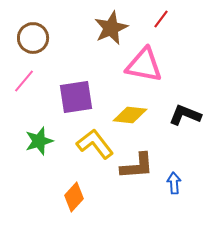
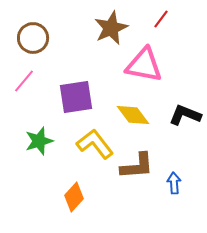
yellow diamond: moved 3 px right; rotated 48 degrees clockwise
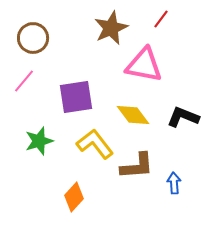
black L-shape: moved 2 px left, 2 px down
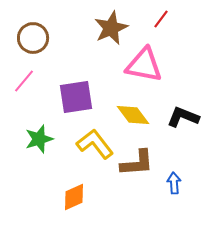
green star: moved 2 px up
brown L-shape: moved 3 px up
orange diamond: rotated 24 degrees clockwise
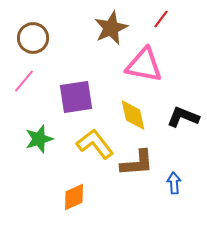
yellow diamond: rotated 24 degrees clockwise
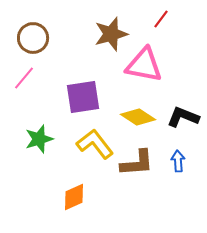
brown star: moved 6 px down; rotated 8 degrees clockwise
pink line: moved 3 px up
purple square: moved 7 px right
yellow diamond: moved 5 px right, 2 px down; rotated 44 degrees counterclockwise
blue arrow: moved 4 px right, 22 px up
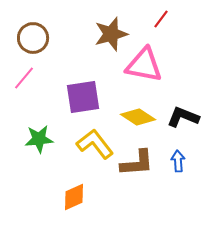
green star: rotated 12 degrees clockwise
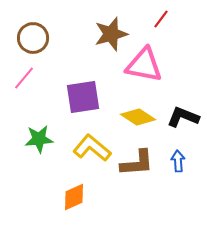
yellow L-shape: moved 3 px left, 4 px down; rotated 12 degrees counterclockwise
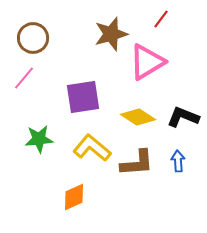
pink triangle: moved 3 px right, 3 px up; rotated 42 degrees counterclockwise
